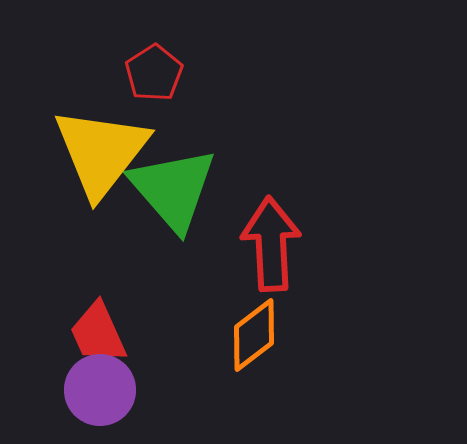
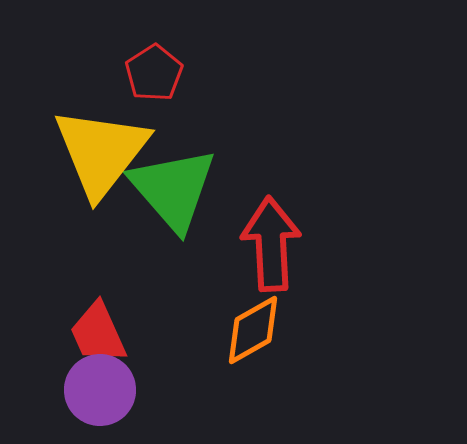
orange diamond: moved 1 px left, 5 px up; rotated 8 degrees clockwise
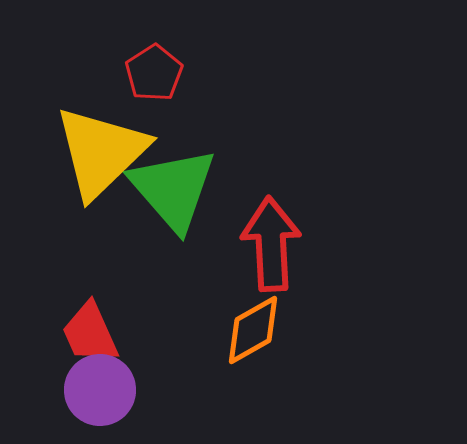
yellow triangle: rotated 8 degrees clockwise
red trapezoid: moved 8 px left
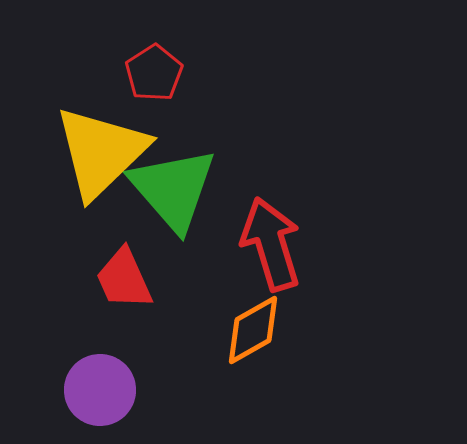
red arrow: rotated 14 degrees counterclockwise
red trapezoid: moved 34 px right, 54 px up
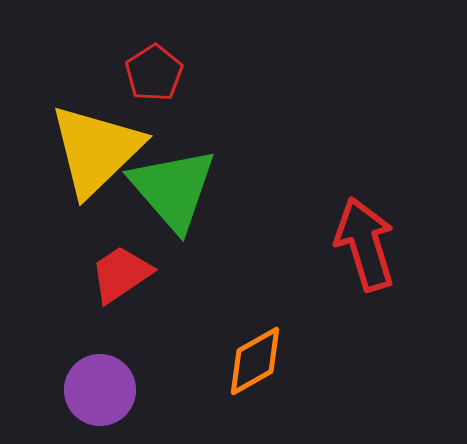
yellow triangle: moved 5 px left, 2 px up
red arrow: moved 94 px right
red trapezoid: moved 3 px left, 5 px up; rotated 80 degrees clockwise
orange diamond: moved 2 px right, 31 px down
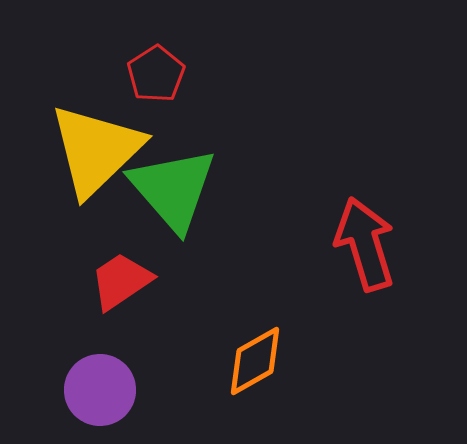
red pentagon: moved 2 px right, 1 px down
red trapezoid: moved 7 px down
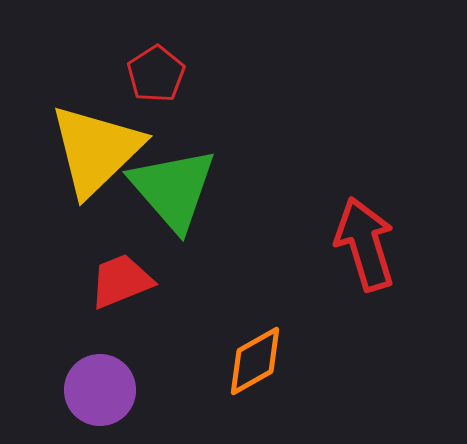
red trapezoid: rotated 12 degrees clockwise
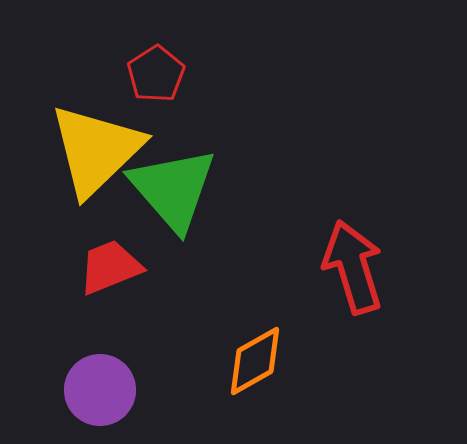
red arrow: moved 12 px left, 23 px down
red trapezoid: moved 11 px left, 14 px up
